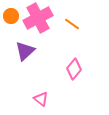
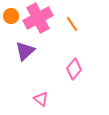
orange line: rotated 21 degrees clockwise
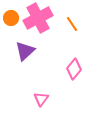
orange circle: moved 2 px down
pink triangle: rotated 28 degrees clockwise
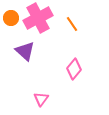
purple triangle: rotated 35 degrees counterclockwise
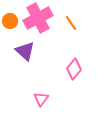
orange circle: moved 1 px left, 3 px down
orange line: moved 1 px left, 1 px up
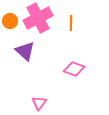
orange line: rotated 35 degrees clockwise
pink diamond: rotated 70 degrees clockwise
pink triangle: moved 2 px left, 4 px down
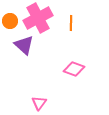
purple triangle: moved 1 px left, 6 px up
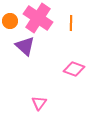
pink cross: rotated 28 degrees counterclockwise
purple triangle: moved 1 px right, 1 px down
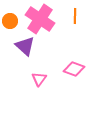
pink cross: moved 2 px right, 1 px down
orange line: moved 4 px right, 7 px up
pink triangle: moved 24 px up
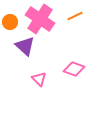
orange line: rotated 63 degrees clockwise
orange circle: moved 1 px down
pink triangle: rotated 21 degrees counterclockwise
